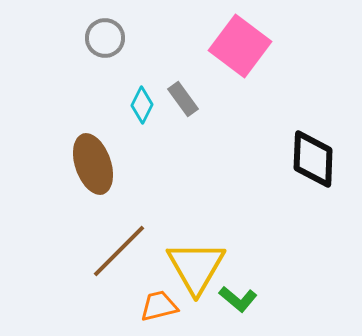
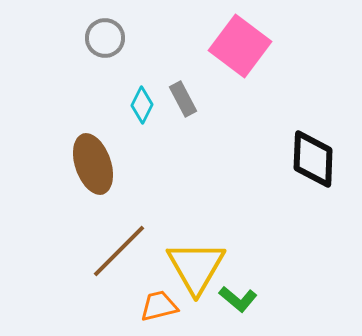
gray rectangle: rotated 8 degrees clockwise
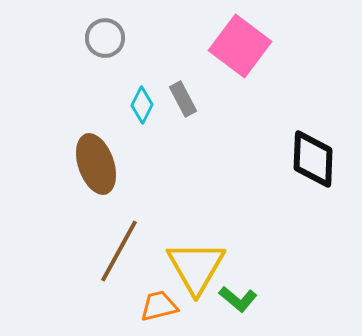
brown ellipse: moved 3 px right
brown line: rotated 16 degrees counterclockwise
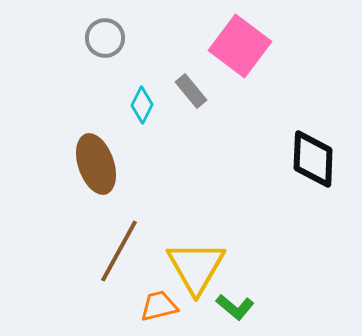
gray rectangle: moved 8 px right, 8 px up; rotated 12 degrees counterclockwise
green L-shape: moved 3 px left, 8 px down
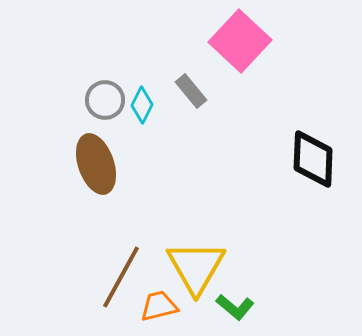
gray circle: moved 62 px down
pink square: moved 5 px up; rotated 6 degrees clockwise
brown line: moved 2 px right, 26 px down
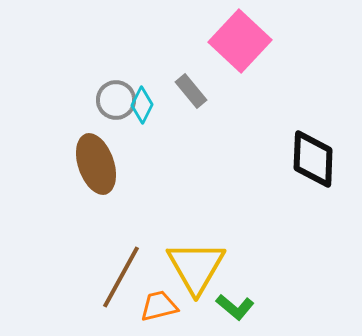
gray circle: moved 11 px right
